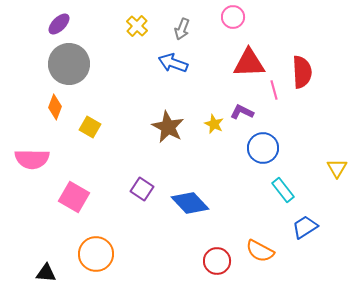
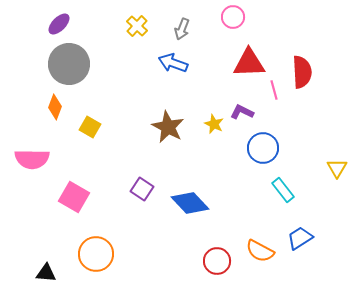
blue trapezoid: moved 5 px left, 11 px down
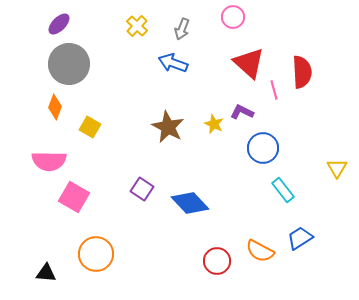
red triangle: rotated 44 degrees clockwise
pink semicircle: moved 17 px right, 2 px down
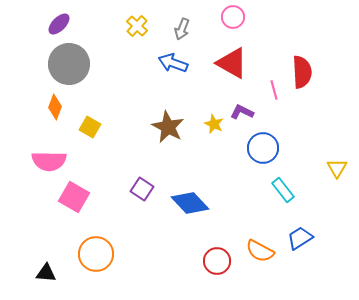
red triangle: moved 17 px left; rotated 12 degrees counterclockwise
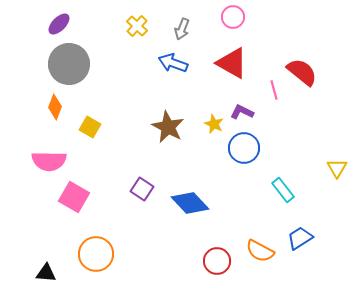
red semicircle: rotated 48 degrees counterclockwise
blue circle: moved 19 px left
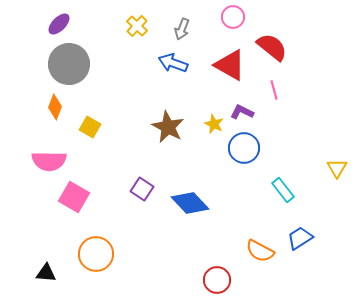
red triangle: moved 2 px left, 2 px down
red semicircle: moved 30 px left, 25 px up
red circle: moved 19 px down
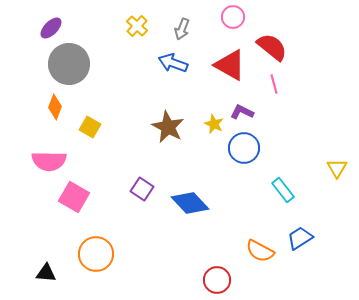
purple ellipse: moved 8 px left, 4 px down
pink line: moved 6 px up
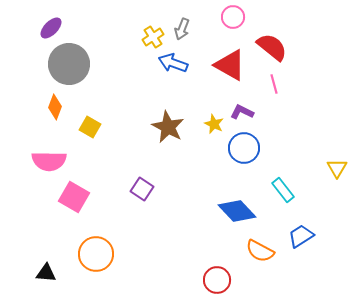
yellow cross: moved 16 px right, 11 px down; rotated 15 degrees clockwise
blue diamond: moved 47 px right, 8 px down
blue trapezoid: moved 1 px right, 2 px up
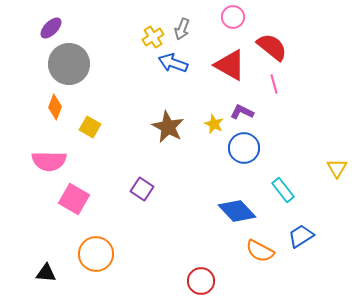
pink square: moved 2 px down
red circle: moved 16 px left, 1 px down
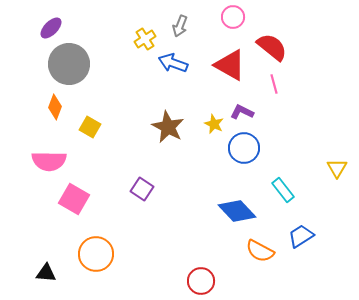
gray arrow: moved 2 px left, 3 px up
yellow cross: moved 8 px left, 2 px down
